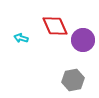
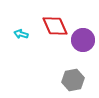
cyan arrow: moved 4 px up
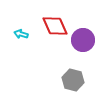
gray hexagon: rotated 25 degrees clockwise
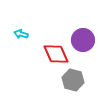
red diamond: moved 1 px right, 28 px down
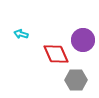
gray hexagon: moved 3 px right; rotated 15 degrees counterclockwise
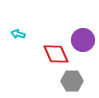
cyan arrow: moved 3 px left
gray hexagon: moved 4 px left, 1 px down
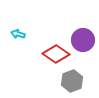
red diamond: rotated 32 degrees counterclockwise
gray hexagon: rotated 20 degrees counterclockwise
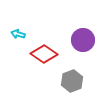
red diamond: moved 12 px left
